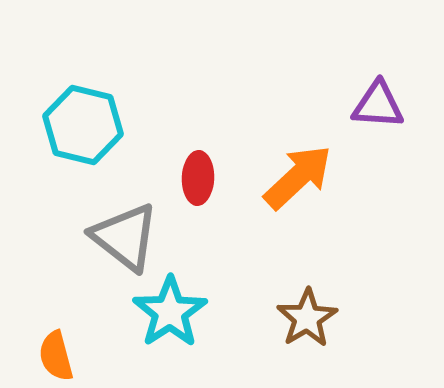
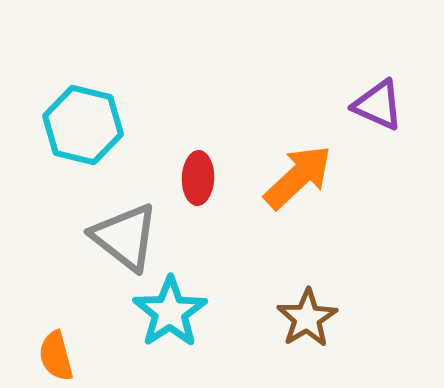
purple triangle: rotated 20 degrees clockwise
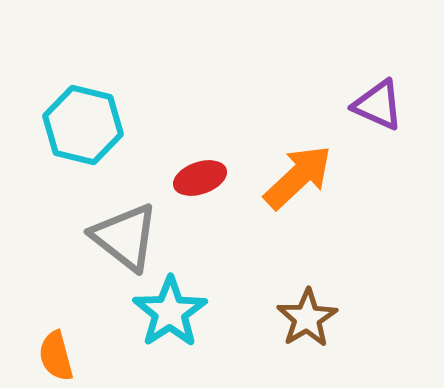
red ellipse: moved 2 px right; rotated 69 degrees clockwise
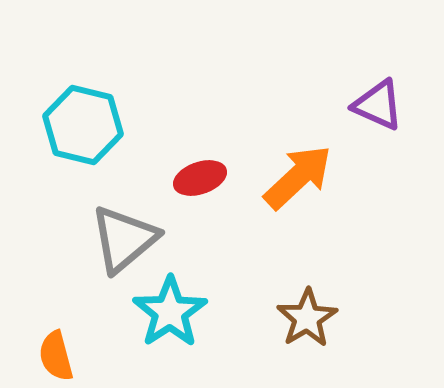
gray triangle: moved 1 px left, 2 px down; rotated 42 degrees clockwise
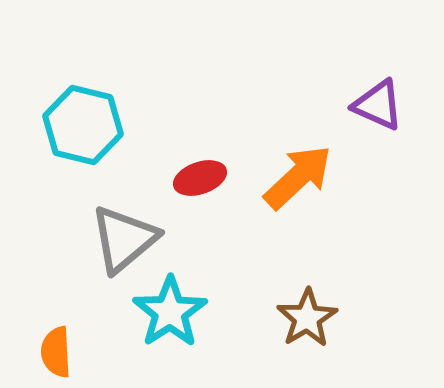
orange semicircle: moved 4 px up; rotated 12 degrees clockwise
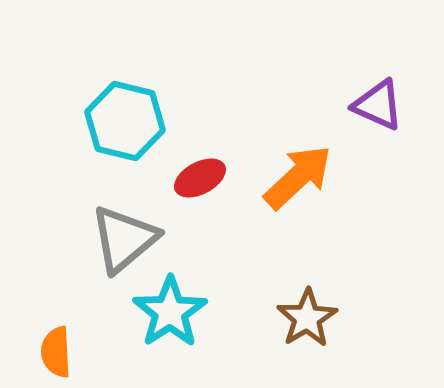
cyan hexagon: moved 42 px right, 4 px up
red ellipse: rotated 9 degrees counterclockwise
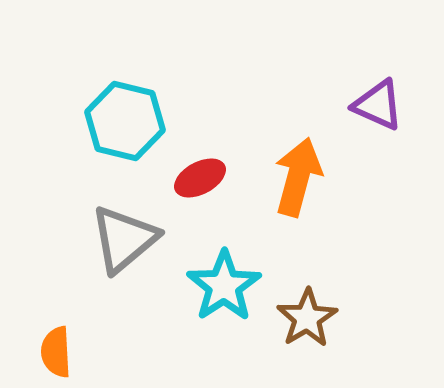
orange arrow: rotated 32 degrees counterclockwise
cyan star: moved 54 px right, 26 px up
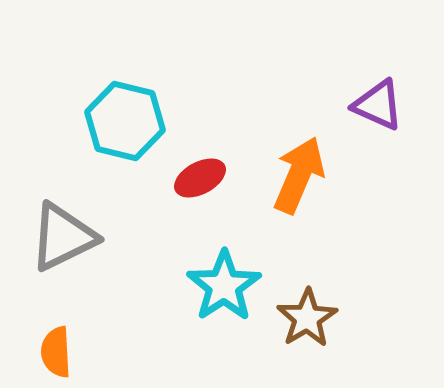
orange arrow: moved 1 px right, 2 px up; rotated 8 degrees clockwise
gray triangle: moved 61 px left, 2 px up; rotated 14 degrees clockwise
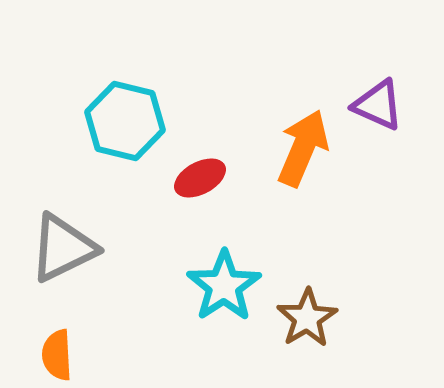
orange arrow: moved 4 px right, 27 px up
gray triangle: moved 11 px down
orange semicircle: moved 1 px right, 3 px down
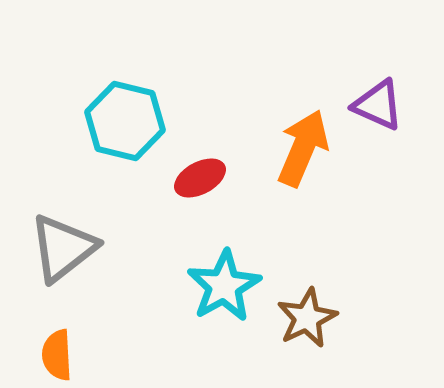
gray triangle: rotated 12 degrees counterclockwise
cyan star: rotated 4 degrees clockwise
brown star: rotated 6 degrees clockwise
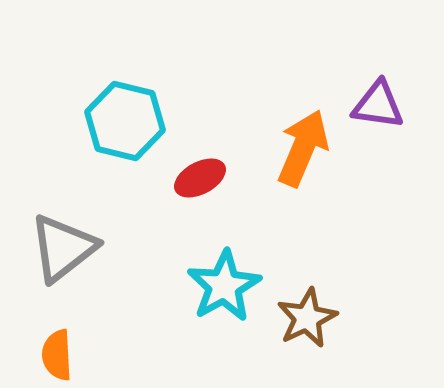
purple triangle: rotated 16 degrees counterclockwise
